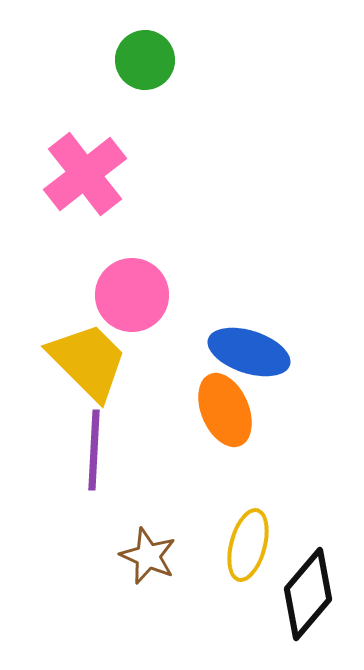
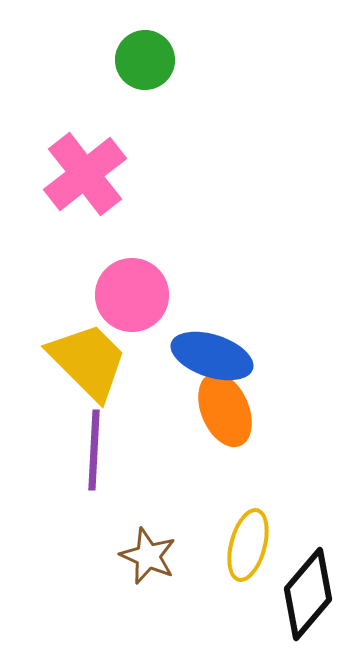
blue ellipse: moved 37 px left, 4 px down
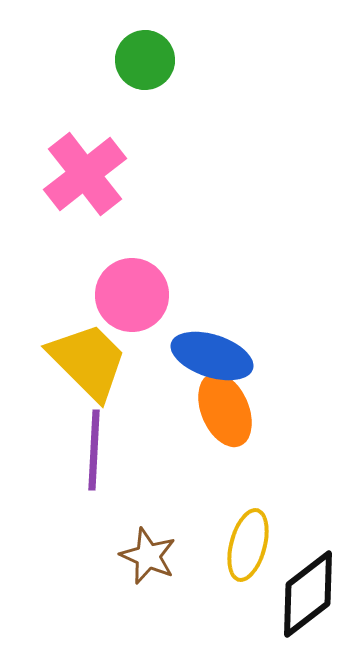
black diamond: rotated 12 degrees clockwise
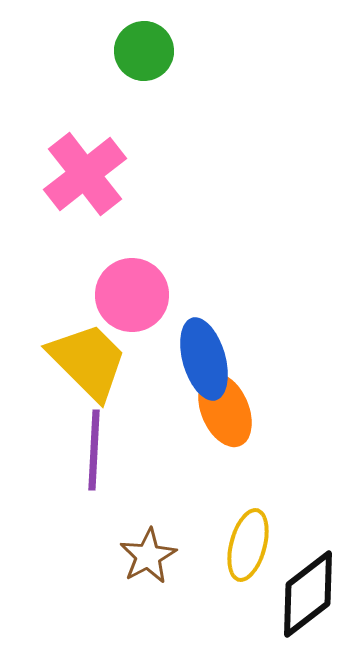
green circle: moved 1 px left, 9 px up
blue ellipse: moved 8 px left, 3 px down; rotated 56 degrees clockwise
brown star: rotated 20 degrees clockwise
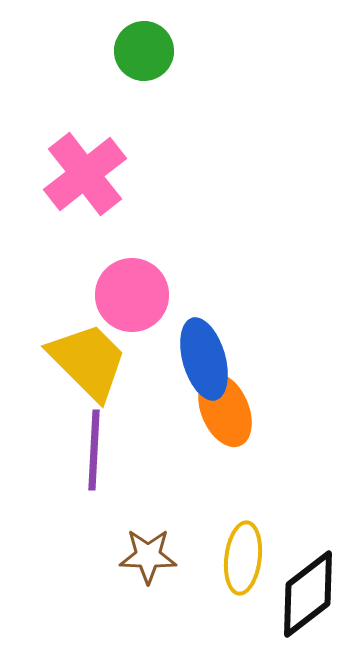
yellow ellipse: moved 5 px left, 13 px down; rotated 8 degrees counterclockwise
brown star: rotated 30 degrees clockwise
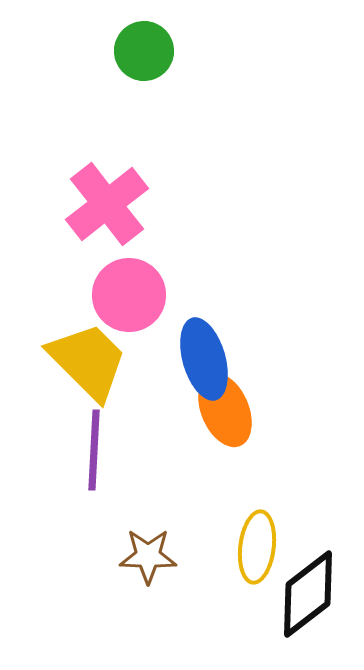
pink cross: moved 22 px right, 30 px down
pink circle: moved 3 px left
yellow ellipse: moved 14 px right, 11 px up
